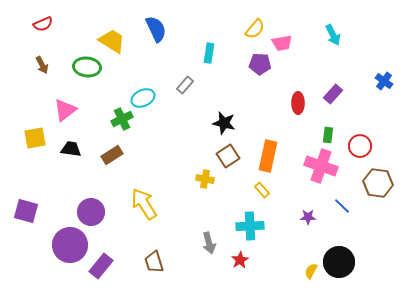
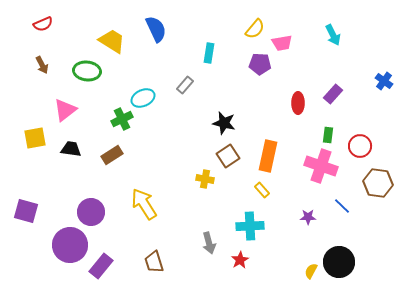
green ellipse at (87, 67): moved 4 px down
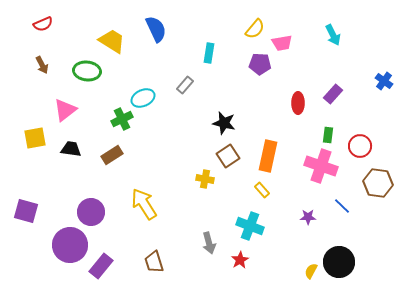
cyan cross at (250, 226): rotated 24 degrees clockwise
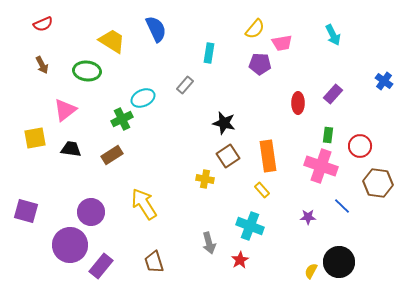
orange rectangle at (268, 156): rotated 20 degrees counterclockwise
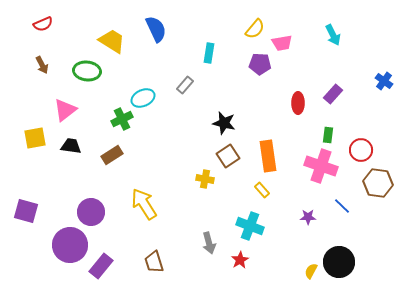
red circle at (360, 146): moved 1 px right, 4 px down
black trapezoid at (71, 149): moved 3 px up
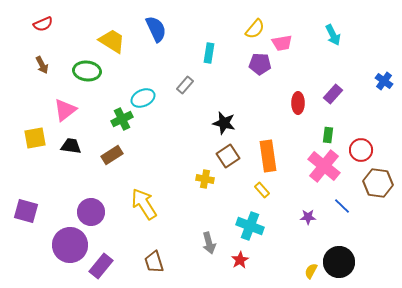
pink cross at (321, 166): moved 3 px right; rotated 20 degrees clockwise
